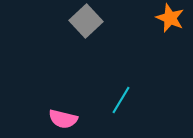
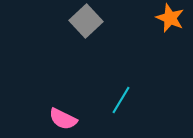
pink semicircle: rotated 12 degrees clockwise
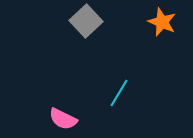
orange star: moved 8 px left, 4 px down
cyan line: moved 2 px left, 7 px up
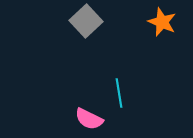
cyan line: rotated 40 degrees counterclockwise
pink semicircle: moved 26 px right
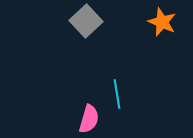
cyan line: moved 2 px left, 1 px down
pink semicircle: rotated 100 degrees counterclockwise
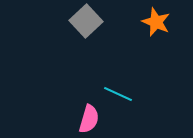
orange star: moved 6 px left
cyan line: moved 1 px right; rotated 56 degrees counterclockwise
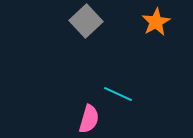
orange star: rotated 20 degrees clockwise
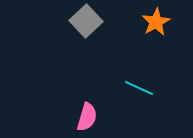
cyan line: moved 21 px right, 6 px up
pink semicircle: moved 2 px left, 2 px up
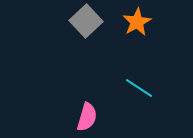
orange star: moved 19 px left
cyan line: rotated 8 degrees clockwise
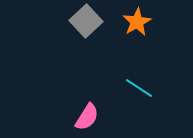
pink semicircle: rotated 16 degrees clockwise
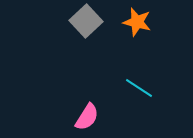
orange star: rotated 28 degrees counterclockwise
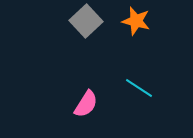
orange star: moved 1 px left, 1 px up
pink semicircle: moved 1 px left, 13 px up
